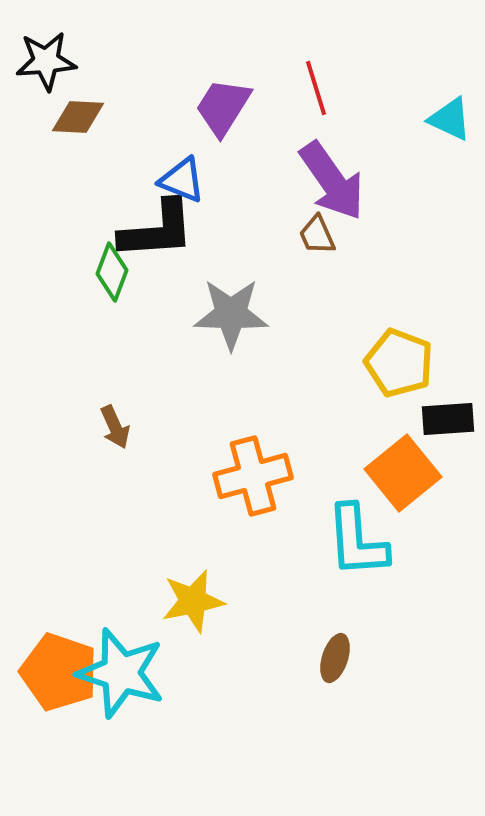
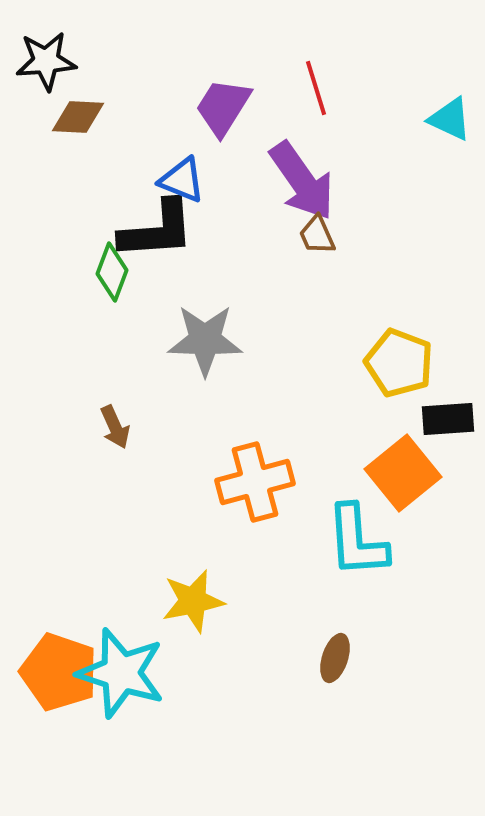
purple arrow: moved 30 px left
gray star: moved 26 px left, 26 px down
orange cross: moved 2 px right, 6 px down
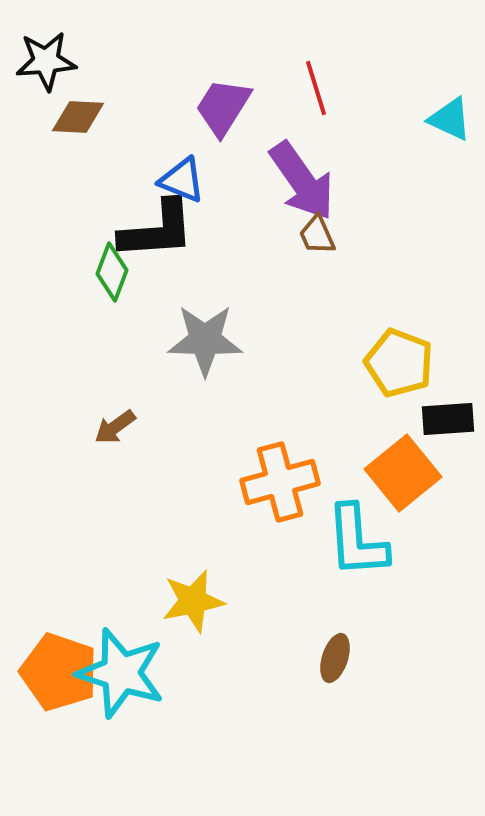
brown arrow: rotated 78 degrees clockwise
orange cross: moved 25 px right
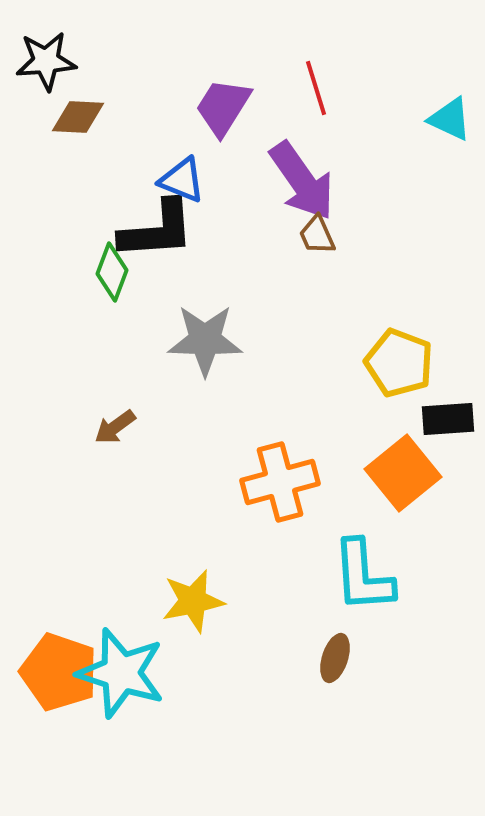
cyan L-shape: moved 6 px right, 35 px down
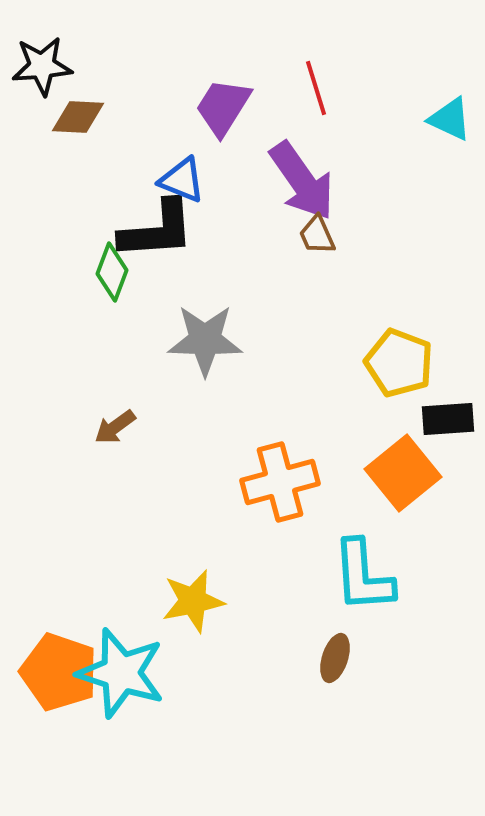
black star: moved 4 px left, 5 px down
